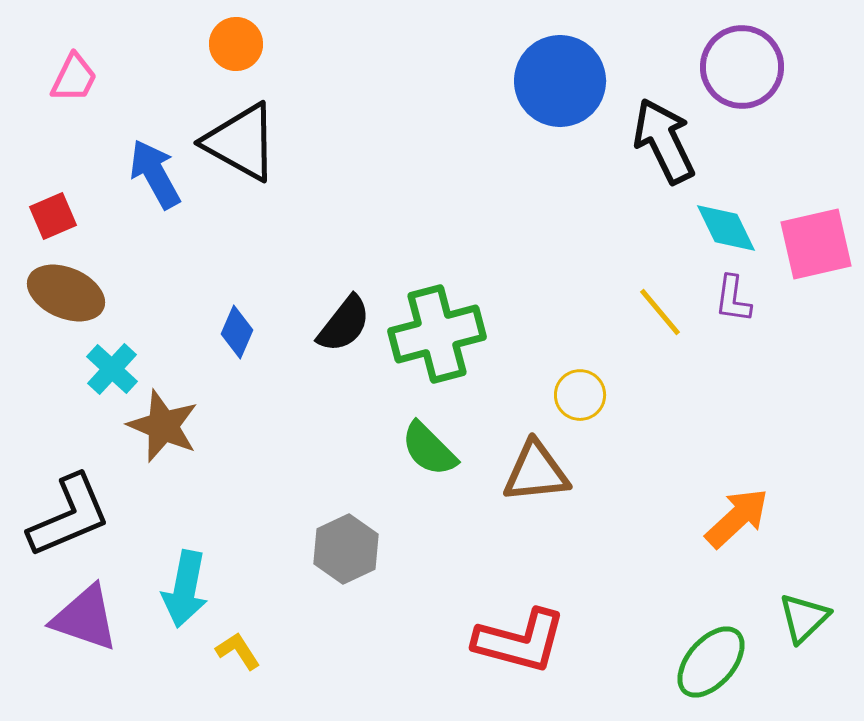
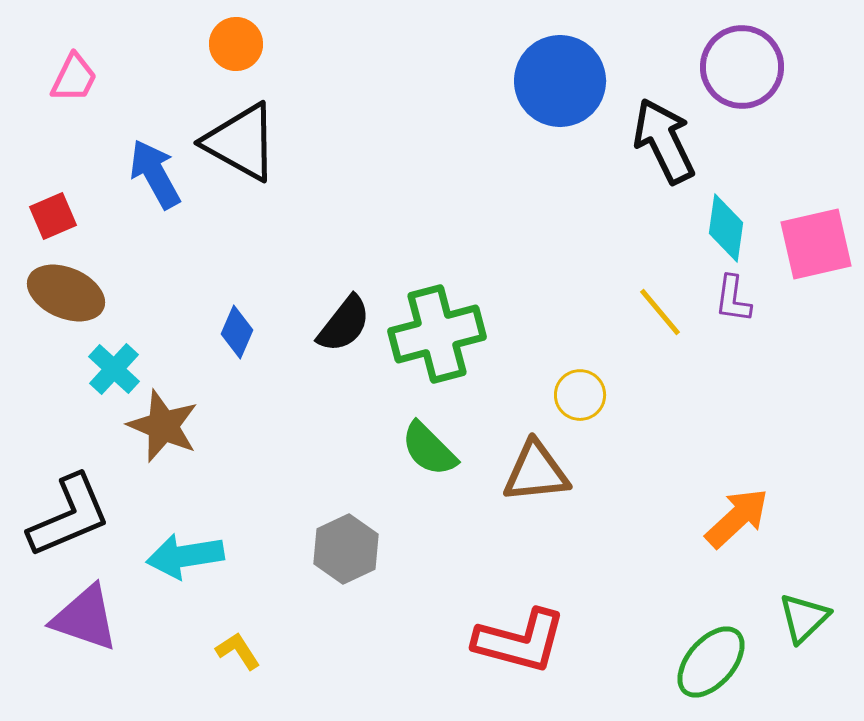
cyan diamond: rotated 34 degrees clockwise
cyan cross: moved 2 px right
cyan arrow: moved 33 px up; rotated 70 degrees clockwise
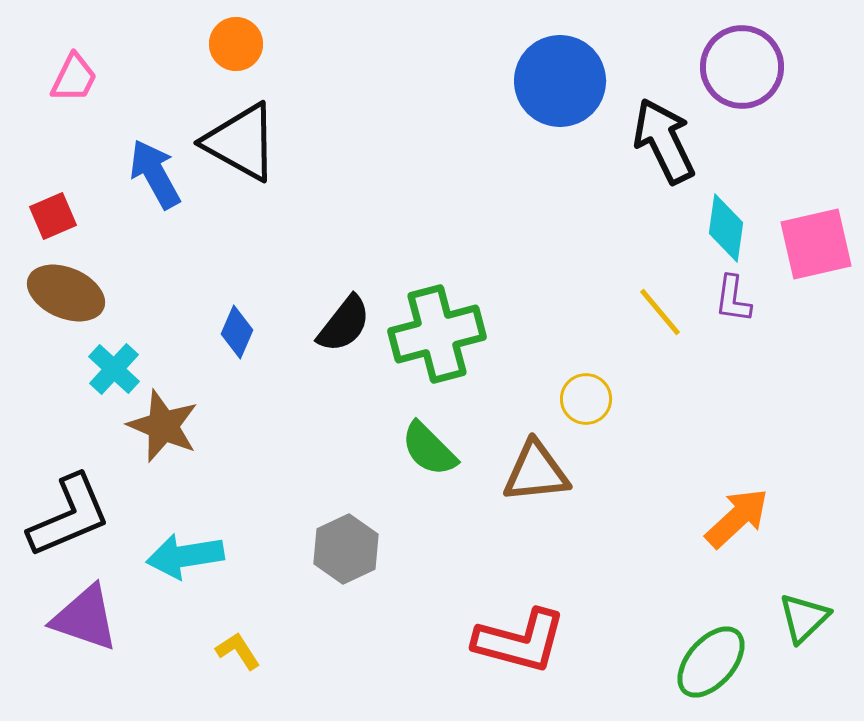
yellow circle: moved 6 px right, 4 px down
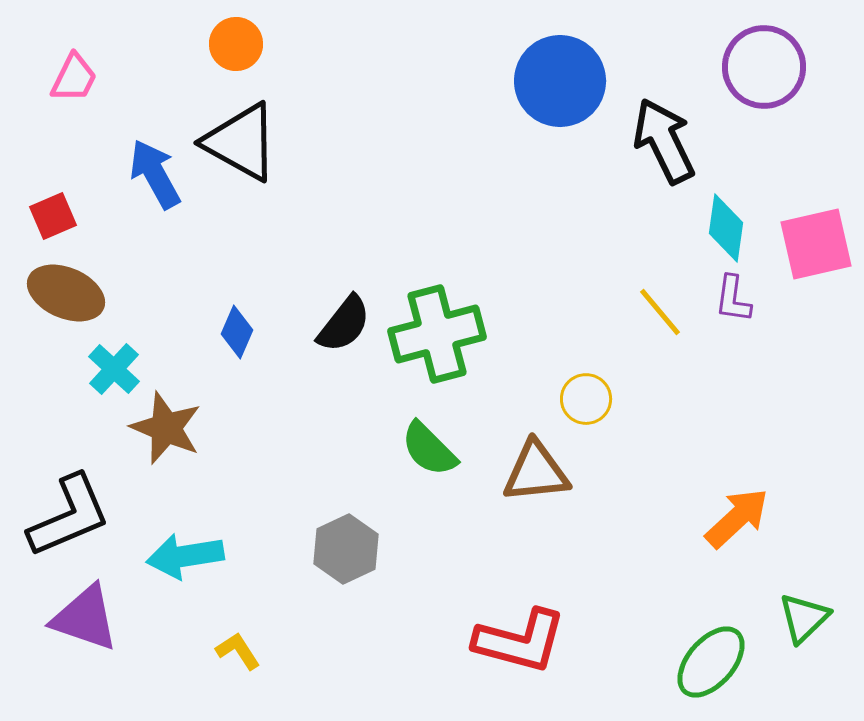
purple circle: moved 22 px right
brown star: moved 3 px right, 2 px down
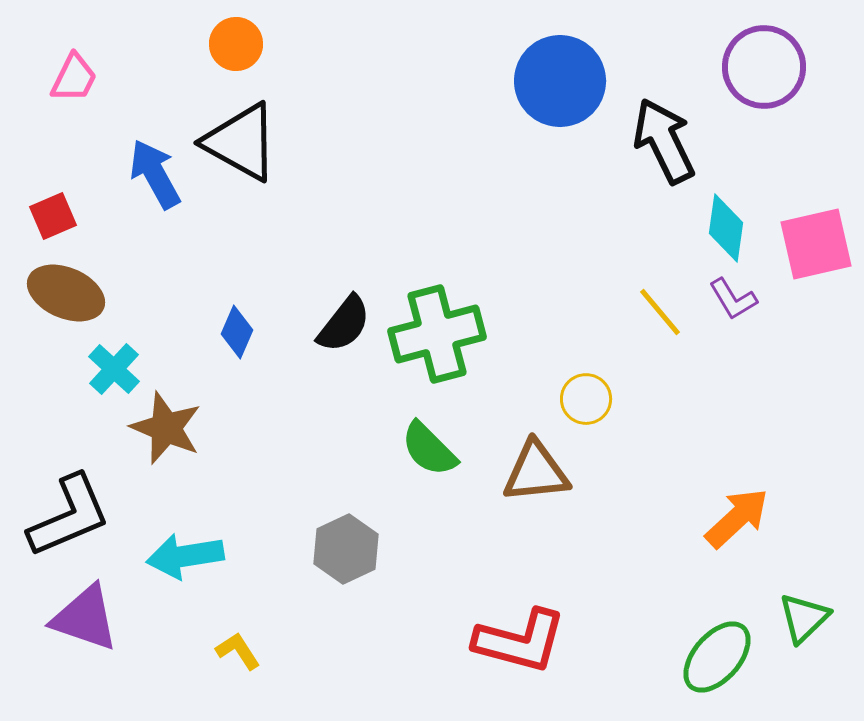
purple L-shape: rotated 39 degrees counterclockwise
green ellipse: moved 6 px right, 5 px up
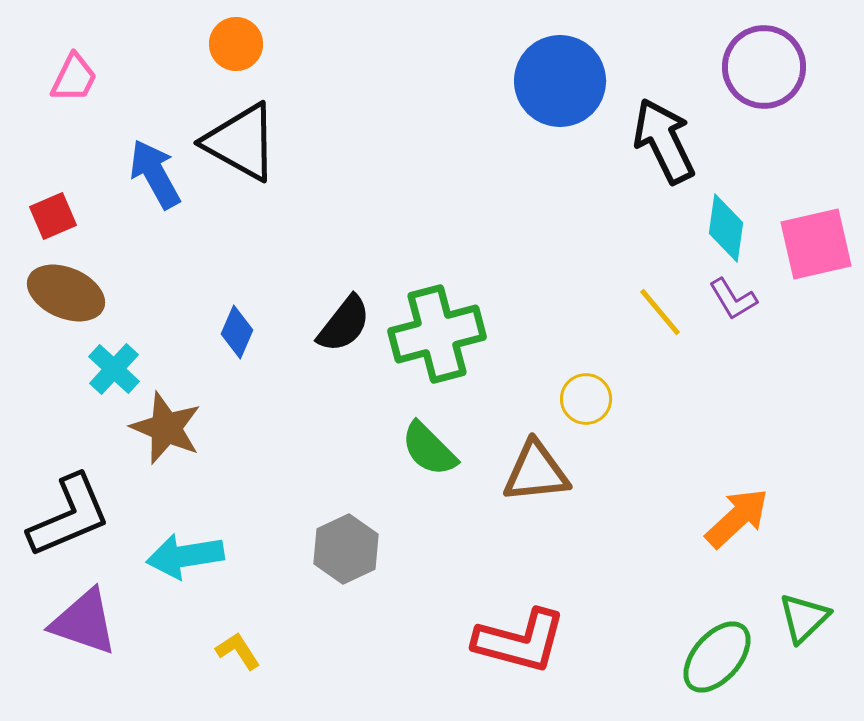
purple triangle: moved 1 px left, 4 px down
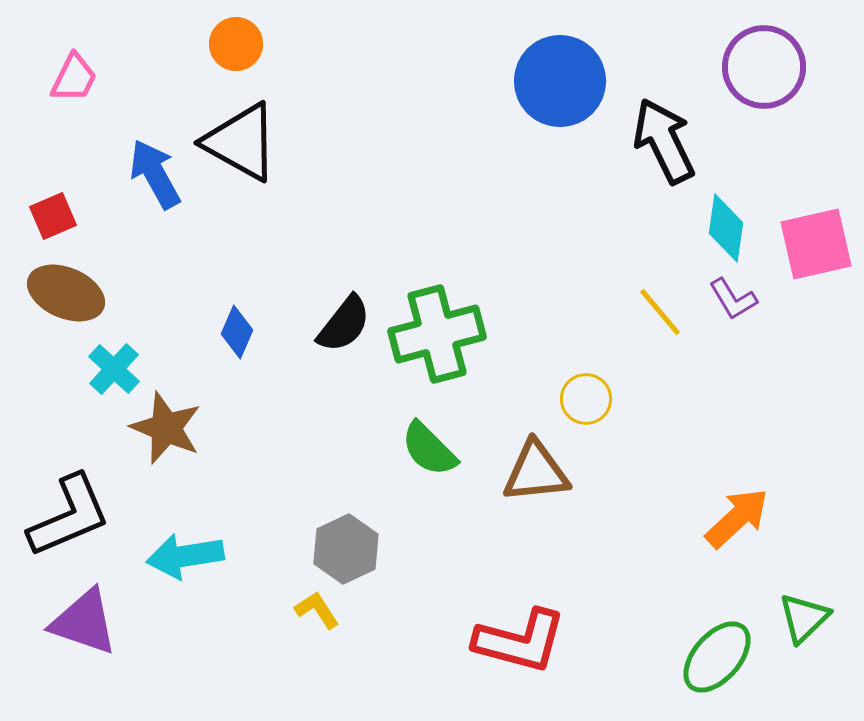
yellow L-shape: moved 79 px right, 41 px up
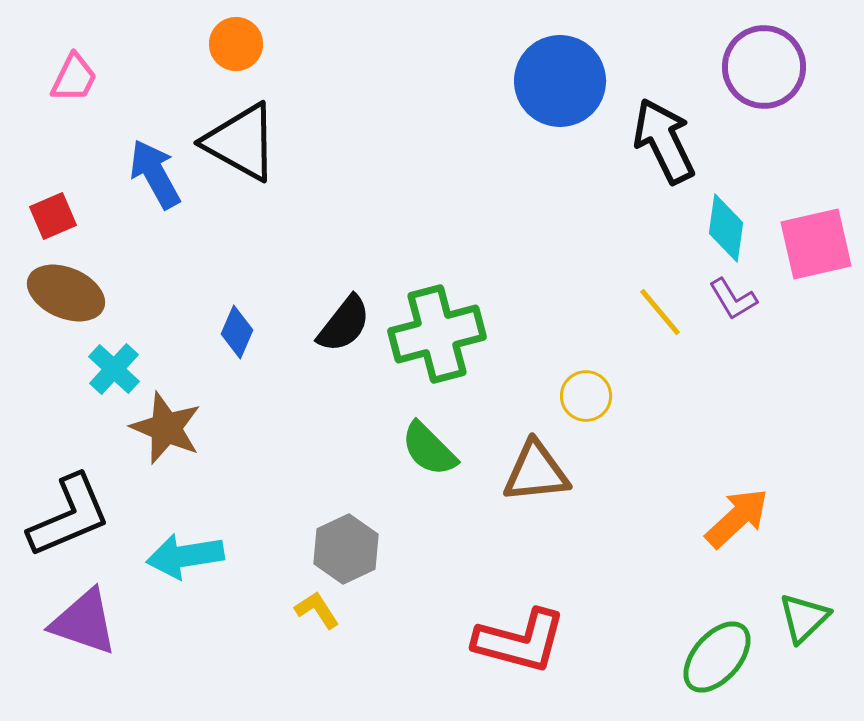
yellow circle: moved 3 px up
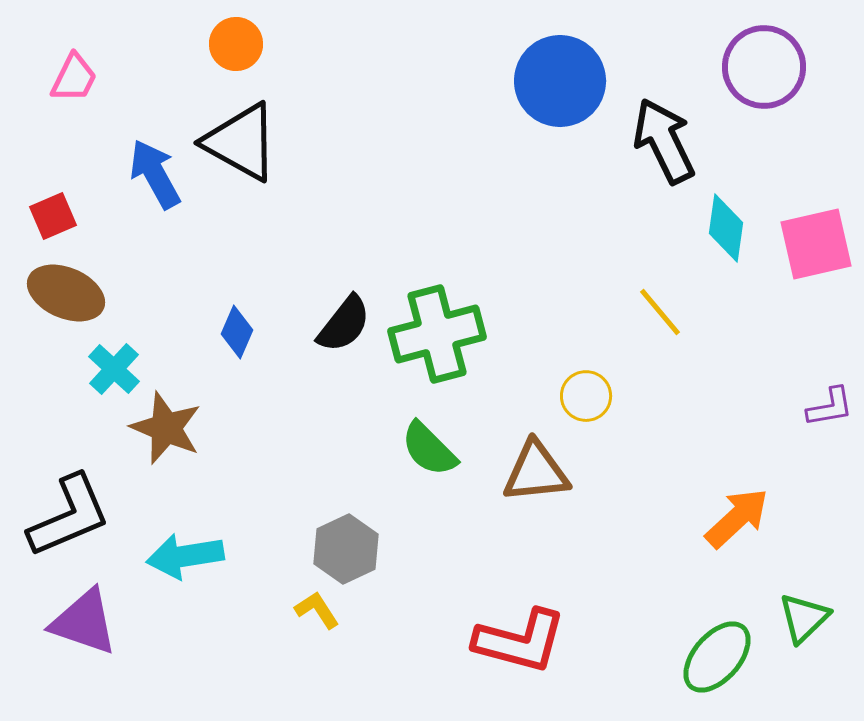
purple L-shape: moved 97 px right, 108 px down; rotated 69 degrees counterclockwise
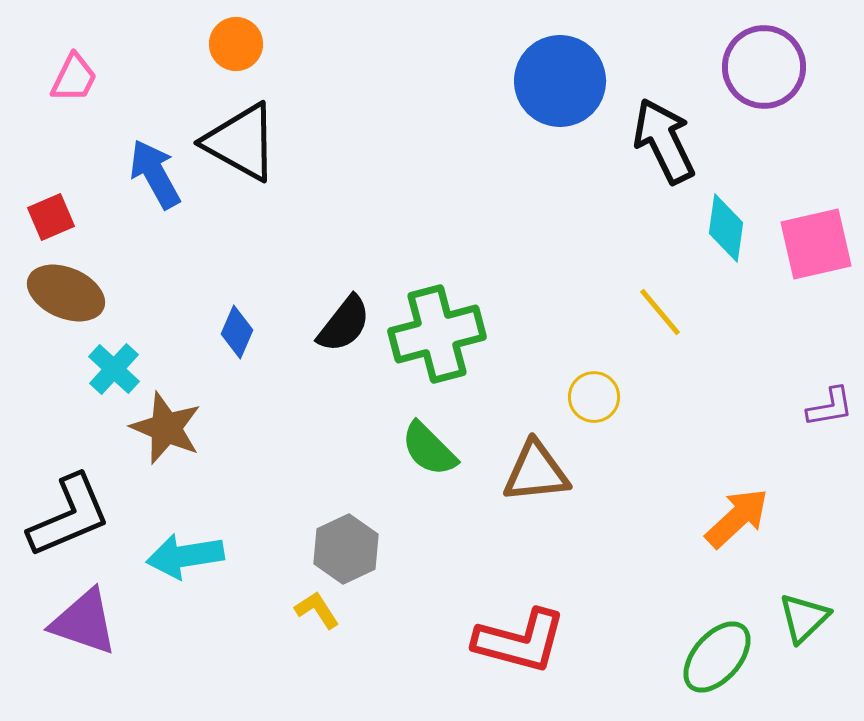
red square: moved 2 px left, 1 px down
yellow circle: moved 8 px right, 1 px down
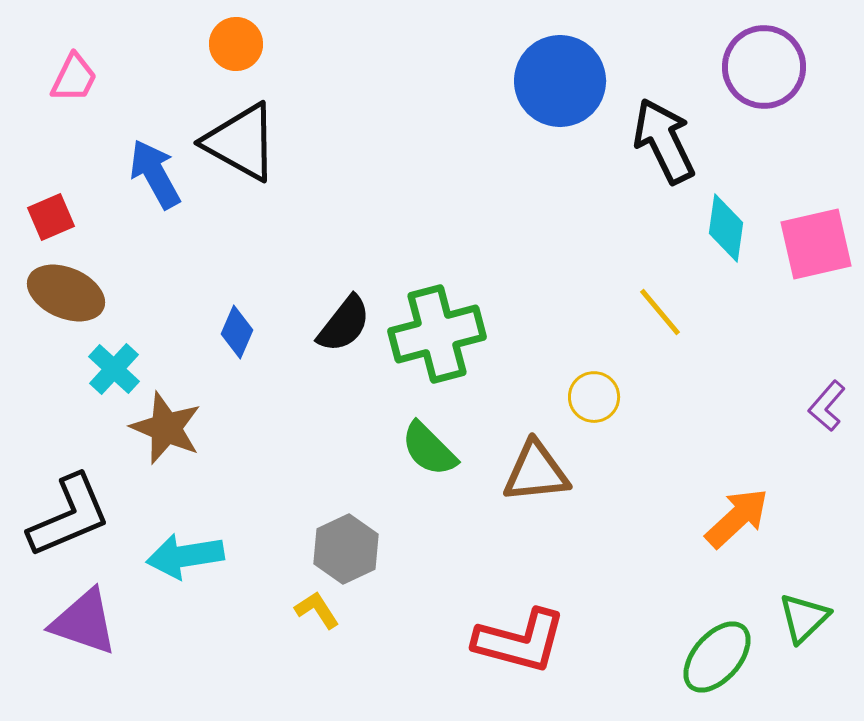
purple L-shape: moved 3 px left, 1 px up; rotated 141 degrees clockwise
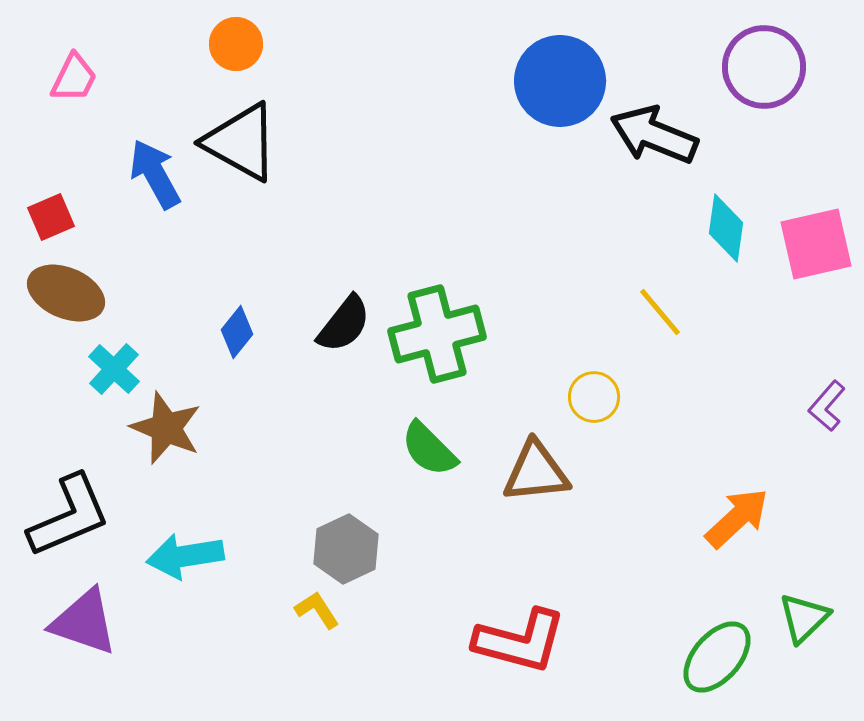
black arrow: moved 10 px left, 6 px up; rotated 42 degrees counterclockwise
blue diamond: rotated 15 degrees clockwise
